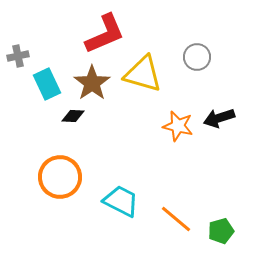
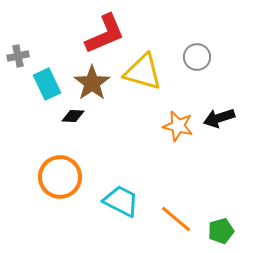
yellow triangle: moved 2 px up
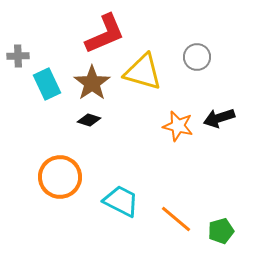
gray cross: rotated 10 degrees clockwise
black diamond: moved 16 px right, 4 px down; rotated 15 degrees clockwise
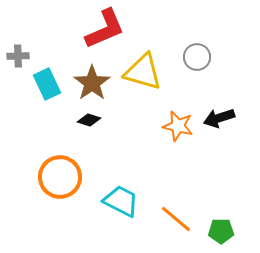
red L-shape: moved 5 px up
green pentagon: rotated 15 degrees clockwise
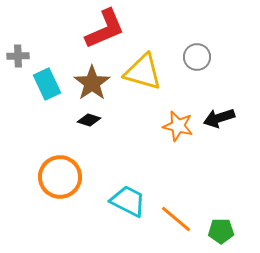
cyan trapezoid: moved 7 px right
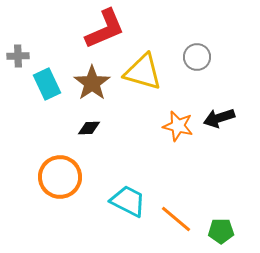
black diamond: moved 8 px down; rotated 20 degrees counterclockwise
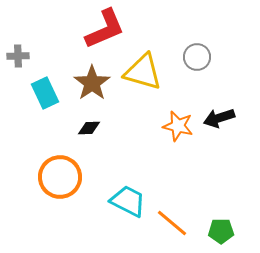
cyan rectangle: moved 2 px left, 9 px down
orange line: moved 4 px left, 4 px down
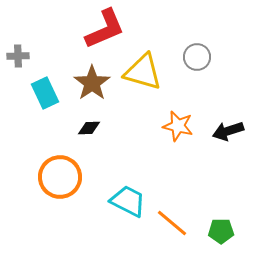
black arrow: moved 9 px right, 13 px down
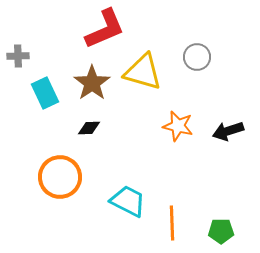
orange line: rotated 48 degrees clockwise
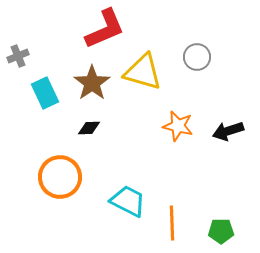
gray cross: rotated 20 degrees counterclockwise
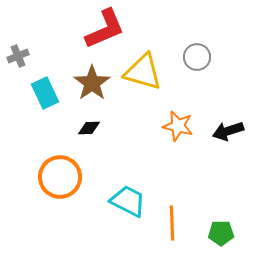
green pentagon: moved 2 px down
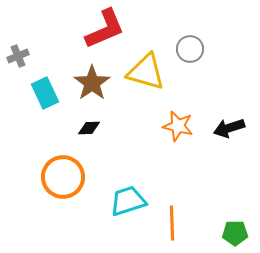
gray circle: moved 7 px left, 8 px up
yellow triangle: moved 3 px right
black arrow: moved 1 px right, 3 px up
orange circle: moved 3 px right
cyan trapezoid: rotated 45 degrees counterclockwise
green pentagon: moved 14 px right
